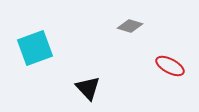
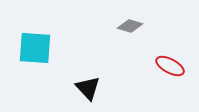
cyan square: rotated 24 degrees clockwise
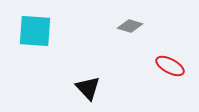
cyan square: moved 17 px up
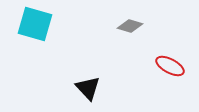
cyan square: moved 7 px up; rotated 12 degrees clockwise
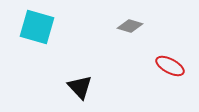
cyan square: moved 2 px right, 3 px down
black triangle: moved 8 px left, 1 px up
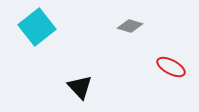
cyan square: rotated 36 degrees clockwise
red ellipse: moved 1 px right, 1 px down
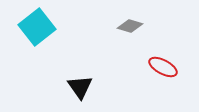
red ellipse: moved 8 px left
black triangle: rotated 8 degrees clockwise
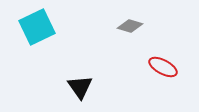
cyan square: rotated 12 degrees clockwise
